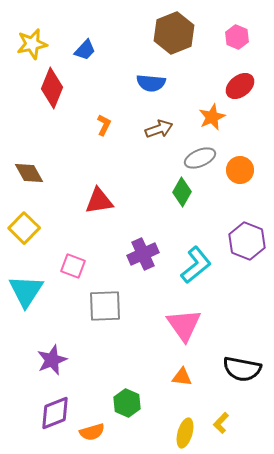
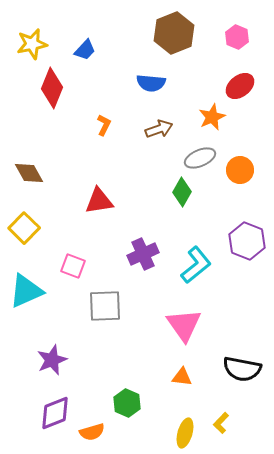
cyan triangle: rotated 33 degrees clockwise
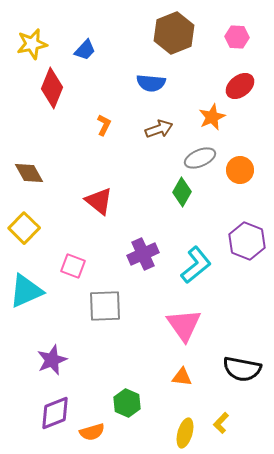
pink hexagon: rotated 20 degrees counterclockwise
red triangle: rotated 48 degrees clockwise
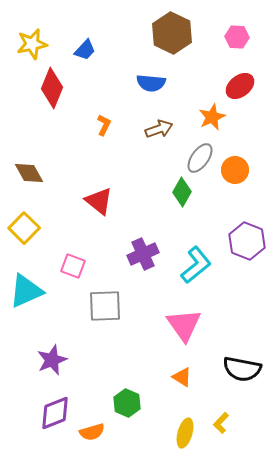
brown hexagon: moved 2 px left; rotated 12 degrees counterclockwise
gray ellipse: rotated 32 degrees counterclockwise
orange circle: moved 5 px left
orange triangle: rotated 25 degrees clockwise
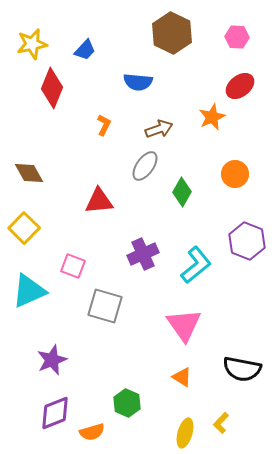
blue semicircle: moved 13 px left, 1 px up
gray ellipse: moved 55 px left, 8 px down
orange circle: moved 4 px down
red triangle: rotated 44 degrees counterclockwise
cyan triangle: moved 3 px right
gray square: rotated 18 degrees clockwise
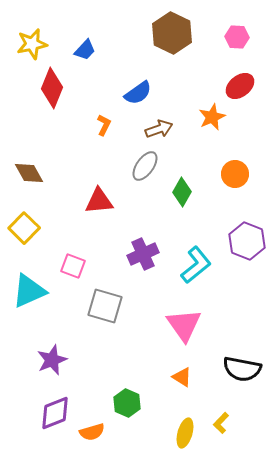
blue semicircle: moved 11 px down; rotated 40 degrees counterclockwise
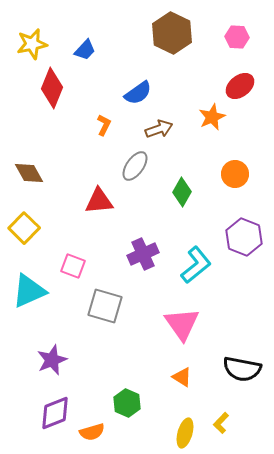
gray ellipse: moved 10 px left
purple hexagon: moved 3 px left, 4 px up
pink triangle: moved 2 px left, 1 px up
